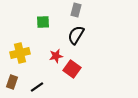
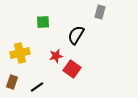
gray rectangle: moved 24 px right, 2 px down
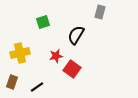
green square: rotated 16 degrees counterclockwise
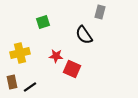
black semicircle: moved 8 px right; rotated 66 degrees counterclockwise
red star: rotated 16 degrees clockwise
red square: rotated 12 degrees counterclockwise
brown rectangle: rotated 32 degrees counterclockwise
black line: moved 7 px left
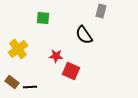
gray rectangle: moved 1 px right, 1 px up
green square: moved 4 px up; rotated 24 degrees clockwise
yellow cross: moved 2 px left, 4 px up; rotated 24 degrees counterclockwise
red square: moved 1 px left, 2 px down
brown rectangle: rotated 40 degrees counterclockwise
black line: rotated 32 degrees clockwise
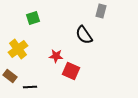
green square: moved 10 px left; rotated 24 degrees counterclockwise
brown rectangle: moved 2 px left, 6 px up
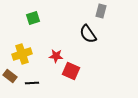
black semicircle: moved 4 px right, 1 px up
yellow cross: moved 4 px right, 5 px down; rotated 18 degrees clockwise
black line: moved 2 px right, 4 px up
